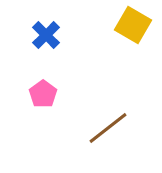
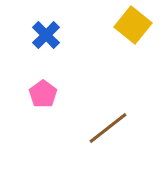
yellow square: rotated 9 degrees clockwise
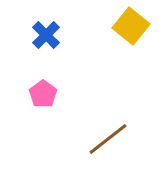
yellow square: moved 2 px left, 1 px down
brown line: moved 11 px down
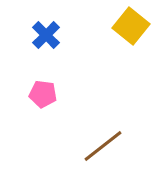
pink pentagon: rotated 28 degrees counterclockwise
brown line: moved 5 px left, 7 px down
